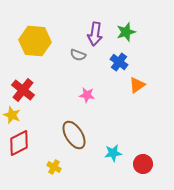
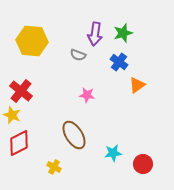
green star: moved 3 px left, 1 px down
yellow hexagon: moved 3 px left
red cross: moved 2 px left, 1 px down
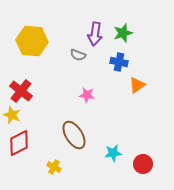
blue cross: rotated 24 degrees counterclockwise
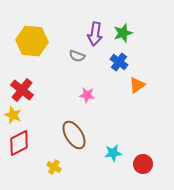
gray semicircle: moved 1 px left, 1 px down
blue cross: rotated 24 degrees clockwise
red cross: moved 1 px right, 1 px up
yellow star: moved 1 px right
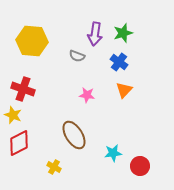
orange triangle: moved 13 px left, 5 px down; rotated 12 degrees counterclockwise
red cross: moved 1 px right, 1 px up; rotated 20 degrees counterclockwise
red circle: moved 3 px left, 2 px down
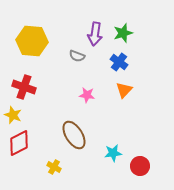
red cross: moved 1 px right, 2 px up
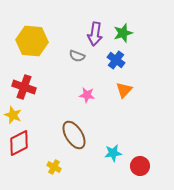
blue cross: moved 3 px left, 2 px up
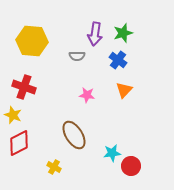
gray semicircle: rotated 21 degrees counterclockwise
blue cross: moved 2 px right
cyan star: moved 1 px left
red circle: moved 9 px left
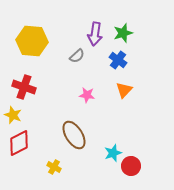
gray semicircle: rotated 42 degrees counterclockwise
cyan star: moved 1 px right; rotated 12 degrees counterclockwise
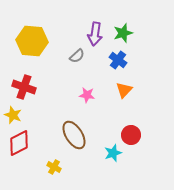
red circle: moved 31 px up
